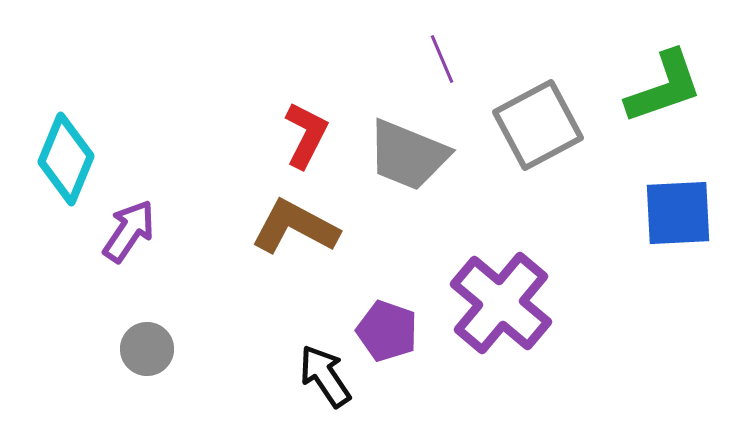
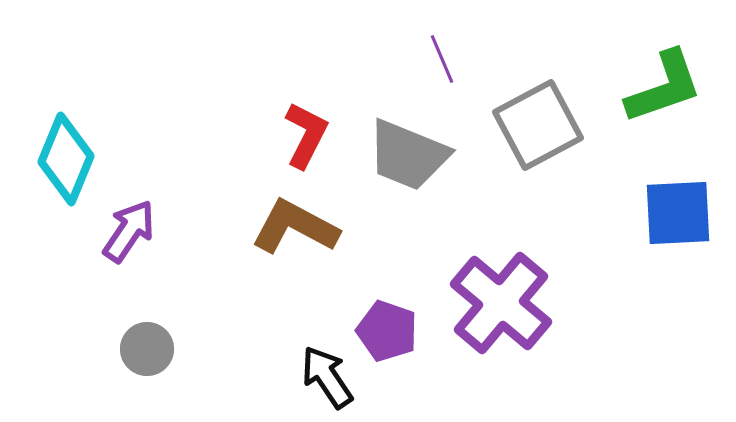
black arrow: moved 2 px right, 1 px down
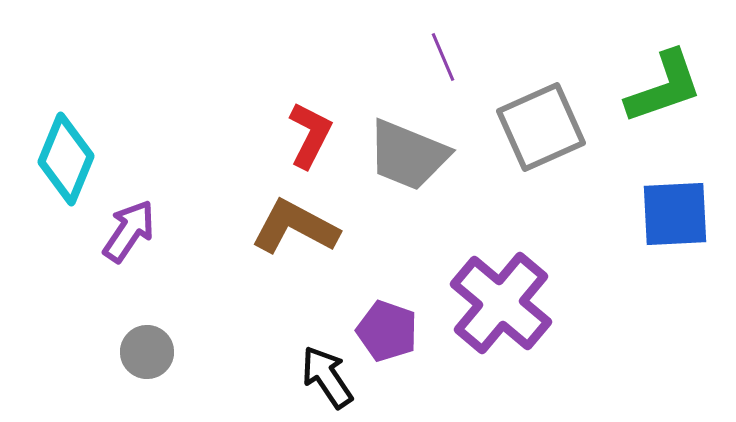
purple line: moved 1 px right, 2 px up
gray square: moved 3 px right, 2 px down; rotated 4 degrees clockwise
red L-shape: moved 4 px right
blue square: moved 3 px left, 1 px down
gray circle: moved 3 px down
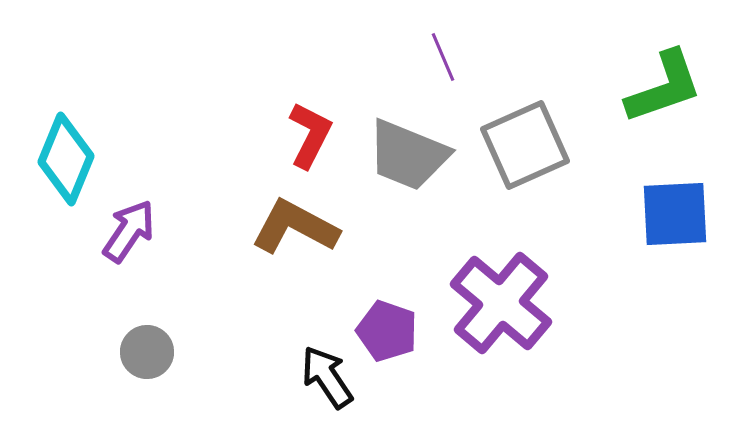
gray square: moved 16 px left, 18 px down
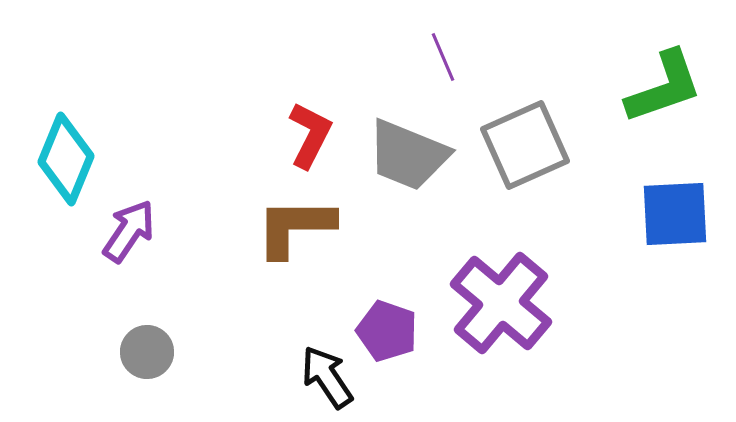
brown L-shape: rotated 28 degrees counterclockwise
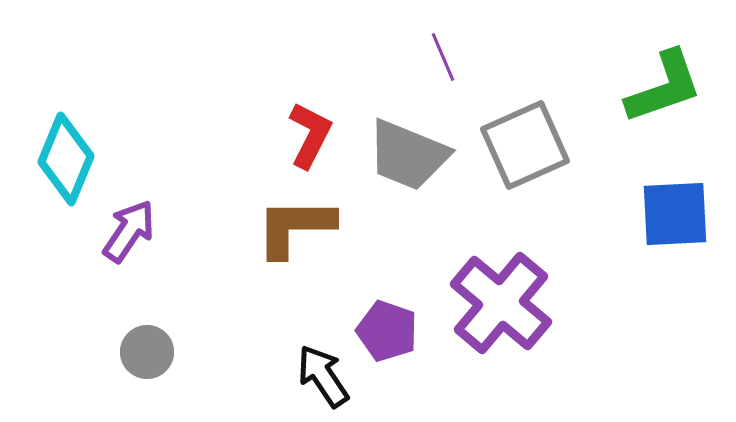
black arrow: moved 4 px left, 1 px up
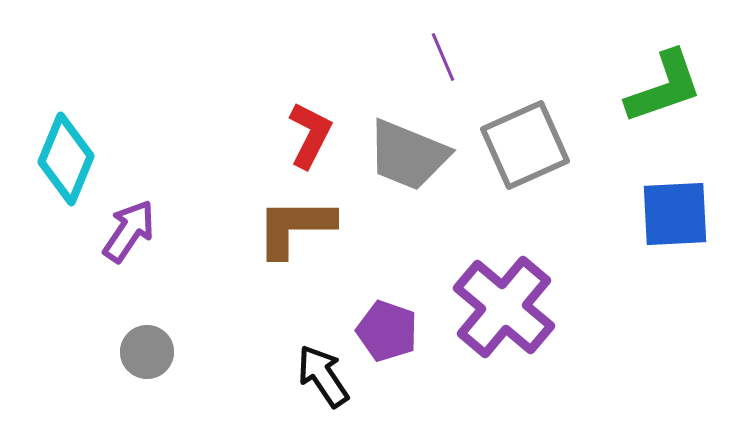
purple cross: moved 3 px right, 4 px down
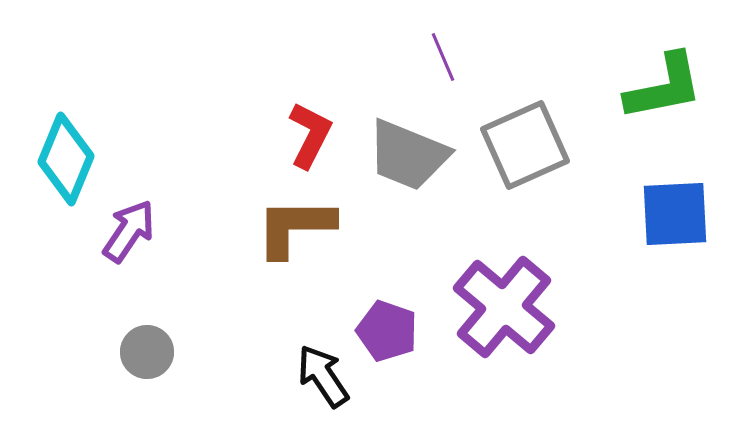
green L-shape: rotated 8 degrees clockwise
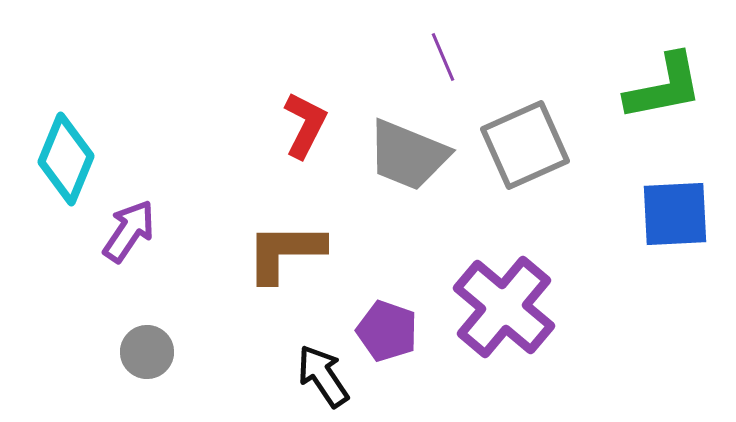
red L-shape: moved 5 px left, 10 px up
brown L-shape: moved 10 px left, 25 px down
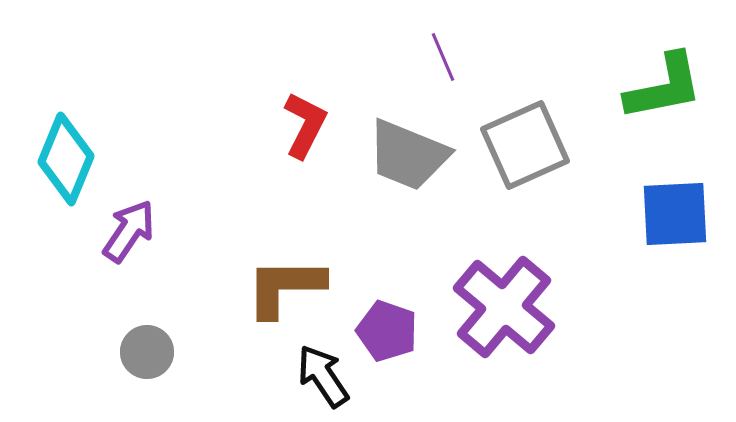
brown L-shape: moved 35 px down
